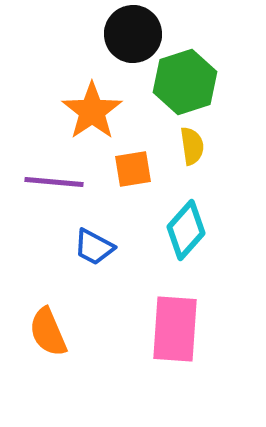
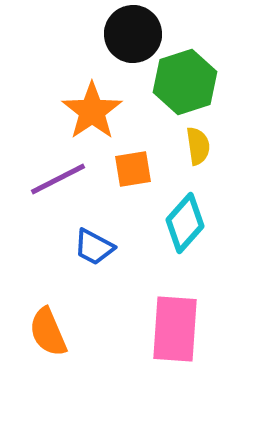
yellow semicircle: moved 6 px right
purple line: moved 4 px right, 3 px up; rotated 32 degrees counterclockwise
cyan diamond: moved 1 px left, 7 px up
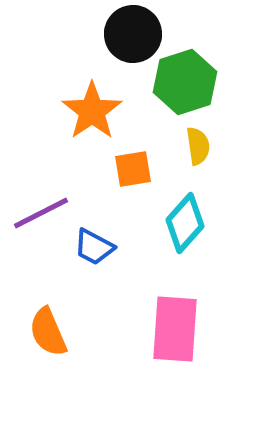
purple line: moved 17 px left, 34 px down
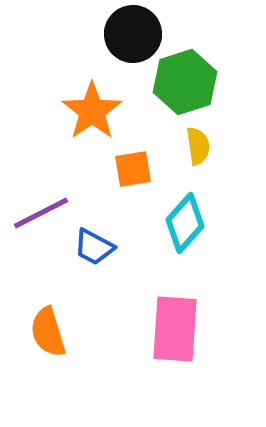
orange semicircle: rotated 6 degrees clockwise
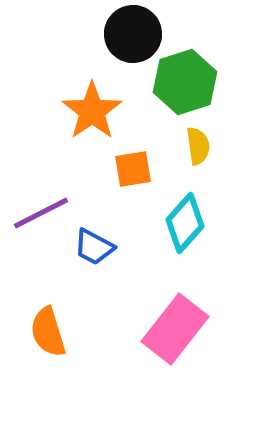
pink rectangle: rotated 34 degrees clockwise
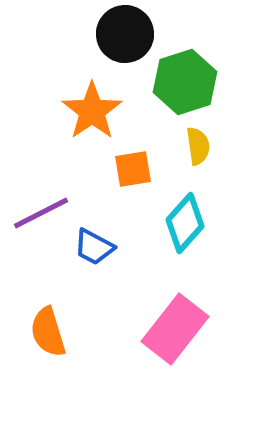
black circle: moved 8 px left
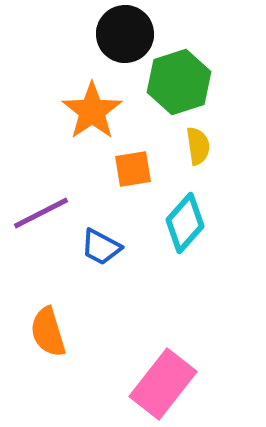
green hexagon: moved 6 px left
blue trapezoid: moved 7 px right
pink rectangle: moved 12 px left, 55 px down
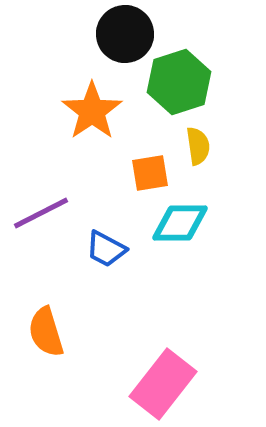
orange square: moved 17 px right, 4 px down
cyan diamond: moved 5 px left; rotated 48 degrees clockwise
blue trapezoid: moved 5 px right, 2 px down
orange semicircle: moved 2 px left
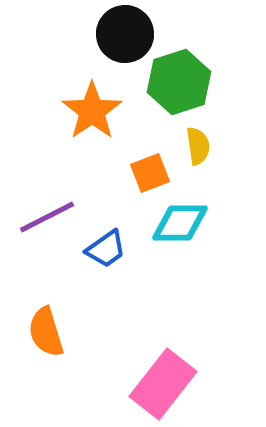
orange square: rotated 12 degrees counterclockwise
purple line: moved 6 px right, 4 px down
blue trapezoid: rotated 63 degrees counterclockwise
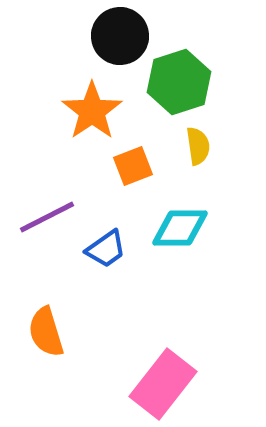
black circle: moved 5 px left, 2 px down
orange square: moved 17 px left, 7 px up
cyan diamond: moved 5 px down
